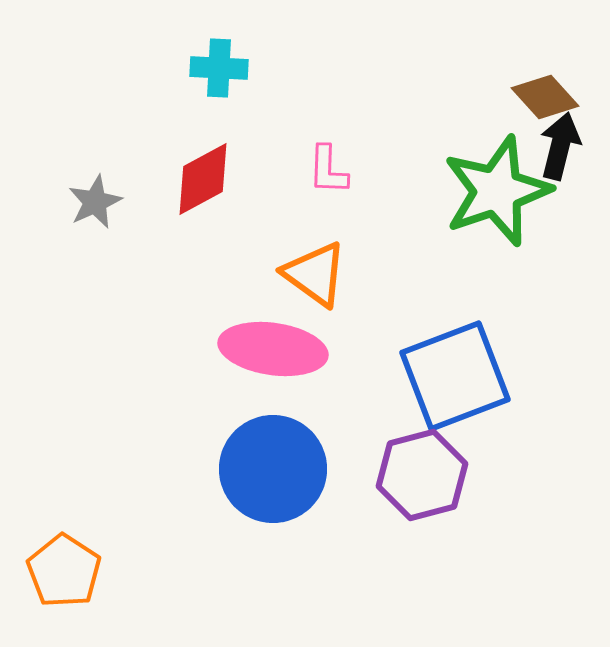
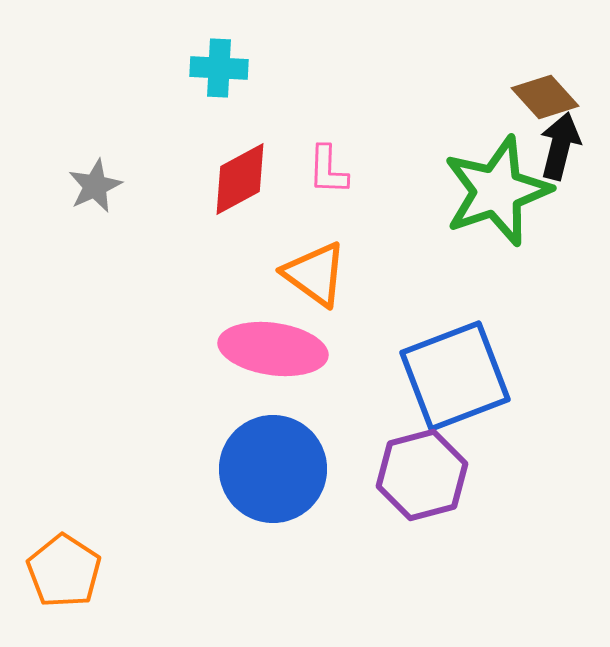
red diamond: moved 37 px right
gray star: moved 16 px up
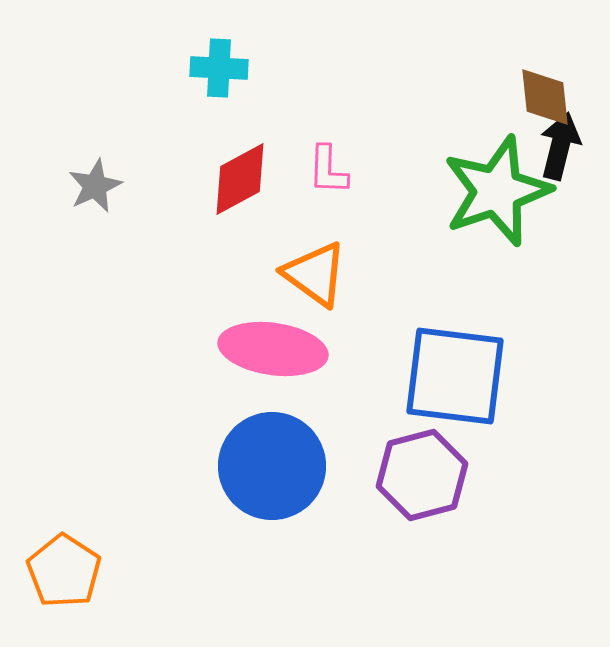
brown diamond: rotated 36 degrees clockwise
blue square: rotated 28 degrees clockwise
blue circle: moved 1 px left, 3 px up
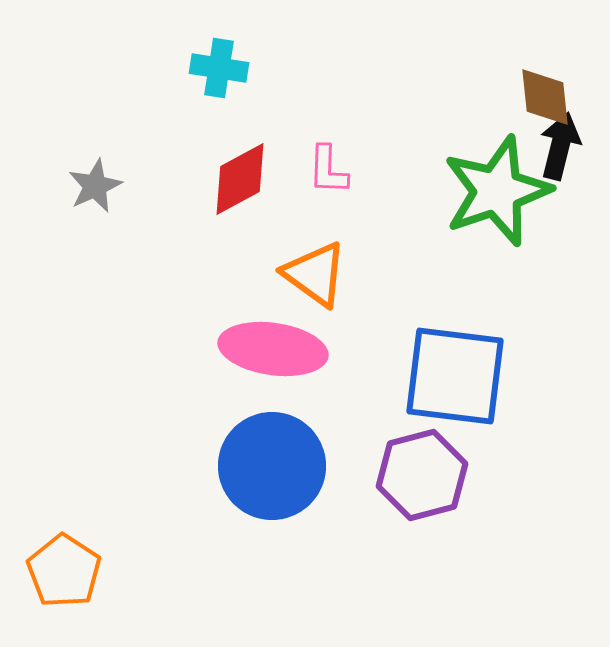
cyan cross: rotated 6 degrees clockwise
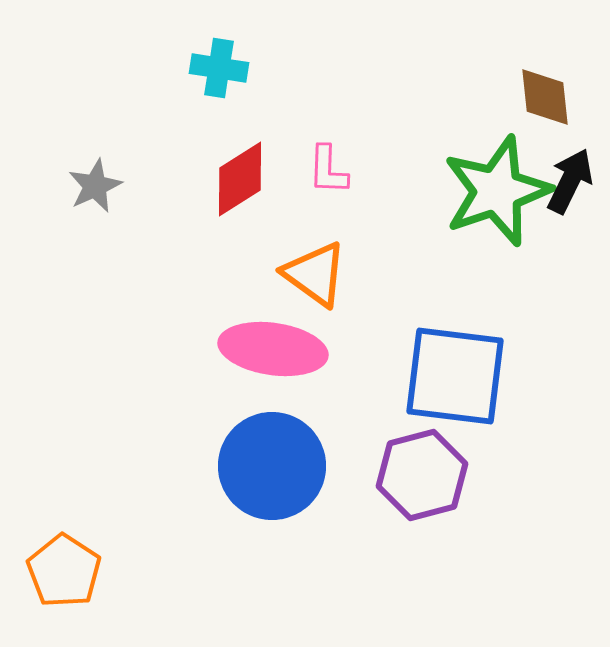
black arrow: moved 10 px right, 35 px down; rotated 12 degrees clockwise
red diamond: rotated 4 degrees counterclockwise
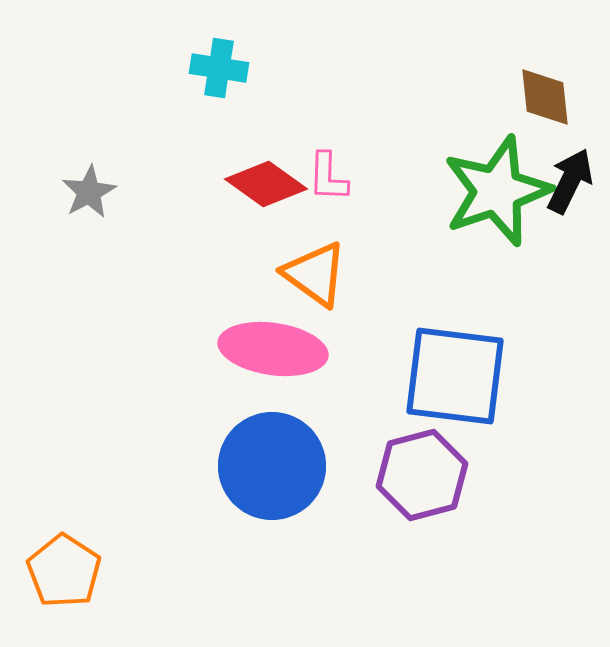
pink L-shape: moved 7 px down
red diamond: moved 26 px right, 5 px down; rotated 68 degrees clockwise
gray star: moved 6 px left, 6 px down; rotated 4 degrees counterclockwise
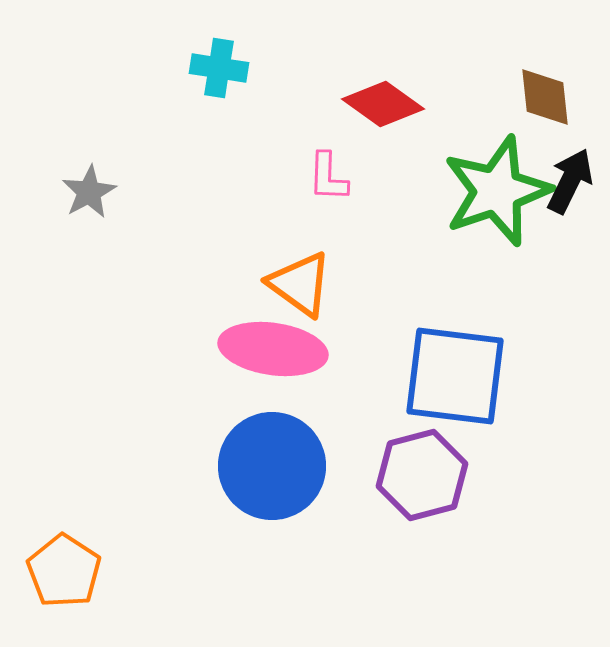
red diamond: moved 117 px right, 80 px up
orange triangle: moved 15 px left, 10 px down
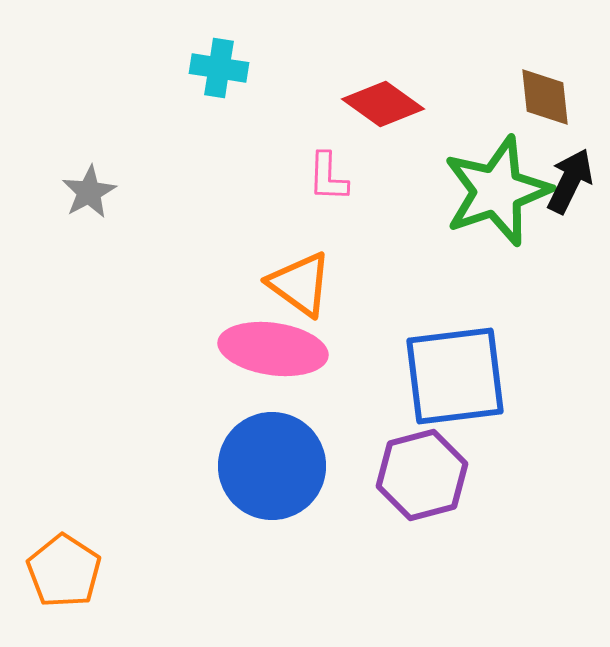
blue square: rotated 14 degrees counterclockwise
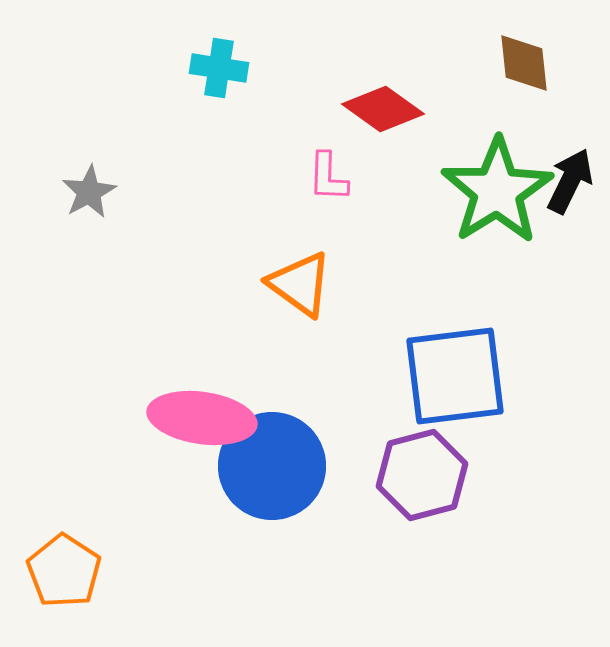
brown diamond: moved 21 px left, 34 px up
red diamond: moved 5 px down
green star: rotated 13 degrees counterclockwise
pink ellipse: moved 71 px left, 69 px down
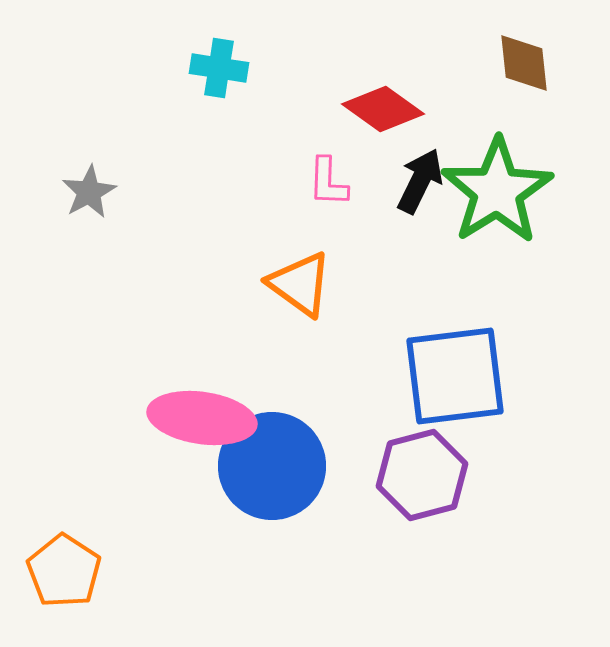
pink L-shape: moved 5 px down
black arrow: moved 150 px left
